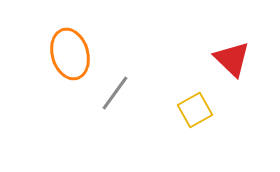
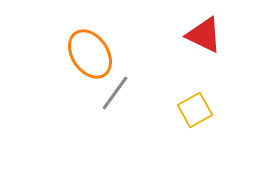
orange ellipse: moved 20 px right; rotated 18 degrees counterclockwise
red triangle: moved 28 px left, 24 px up; rotated 18 degrees counterclockwise
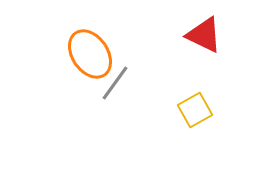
gray line: moved 10 px up
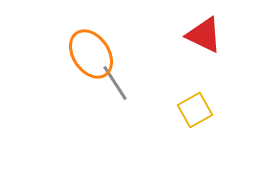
orange ellipse: moved 1 px right
gray line: rotated 69 degrees counterclockwise
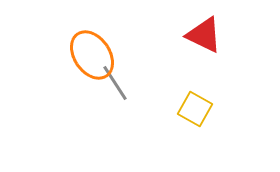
orange ellipse: moved 1 px right, 1 px down
yellow square: moved 1 px up; rotated 32 degrees counterclockwise
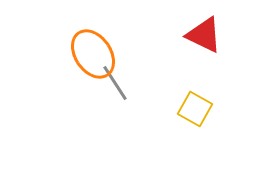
orange ellipse: moved 1 px right, 1 px up
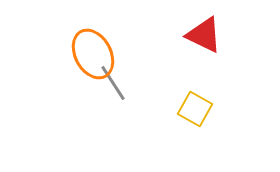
orange ellipse: rotated 6 degrees clockwise
gray line: moved 2 px left
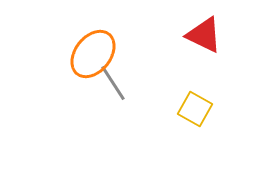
orange ellipse: rotated 66 degrees clockwise
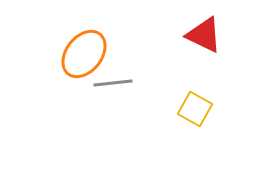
orange ellipse: moved 9 px left
gray line: rotated 63 degrees counterclockwise
